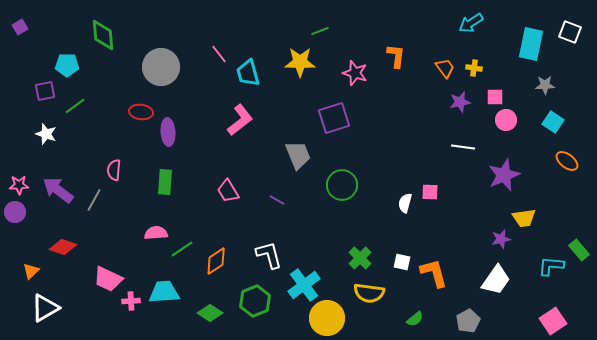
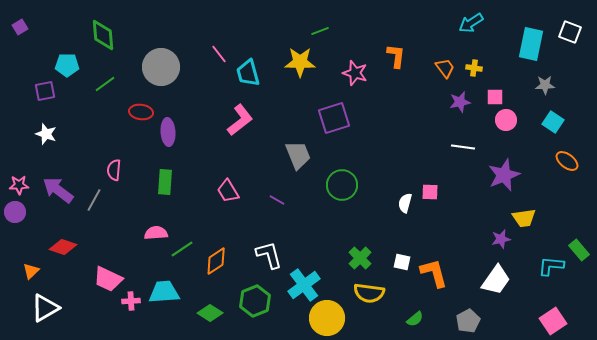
green line at (75, 106): moved 30 px right, 22 px up
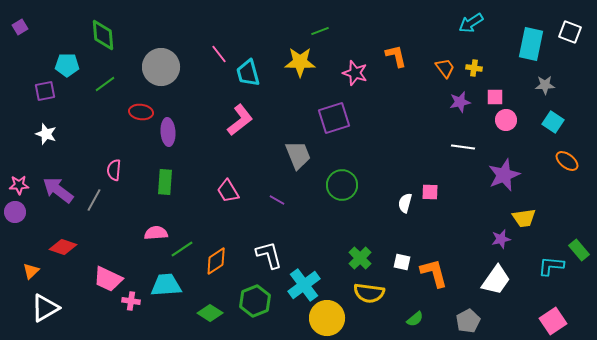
orange L-shape at (396, 56): rotated 20 degrees counterclockwise
cyan trapezoid at (164, 292): moved 2 px right, 7 px up
pink cross at (131, 301): rotated 12 degrees clockwise
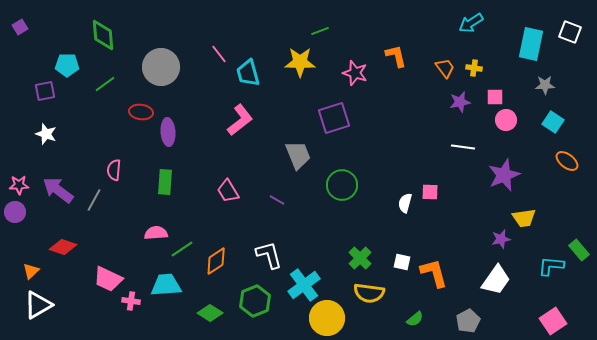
white triangle at (45, 308): moved 7 px left, 3 px up
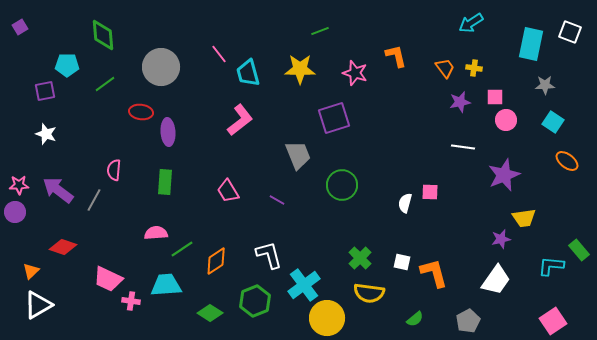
yellow star at (300, 62): moved 7 px down
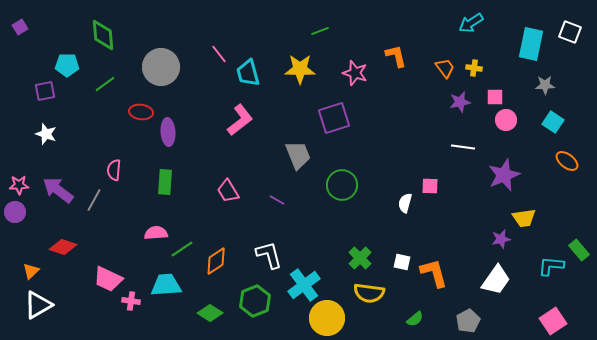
pink square at (430, 192): moved 6 px up
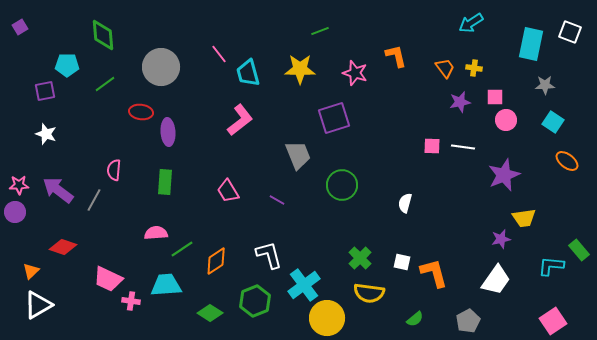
pink square at (430, 186): moved 2 px right, 40 px up
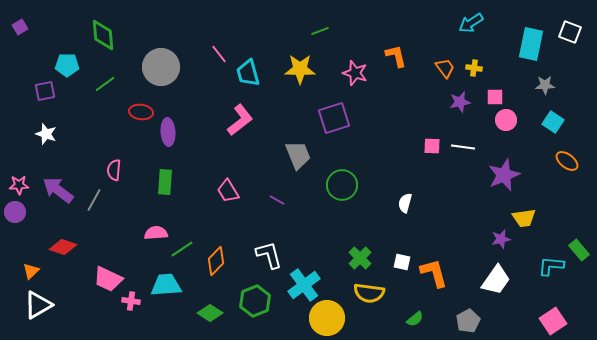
orange diamond at (216, 261): rotated 12 degrees counterclockwise
